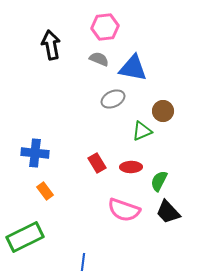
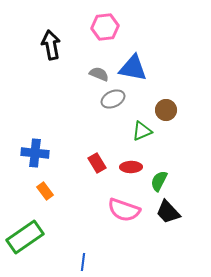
gray semicircle: moved 15 px down
brown circle: moved 3 px right, 1 px up
green rectangle: rotated 9 degrees counterclockwise
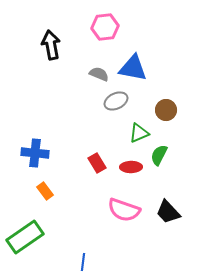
gray ellipse: moved 3 px right, 2 px down
green triangle: moved 3 px left, 2 px down
green semicircle: moved 26 px up
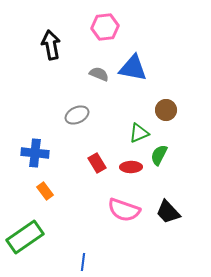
gray ellipse: moved 39 px left, 14 px down
